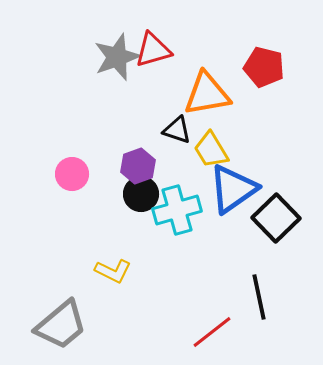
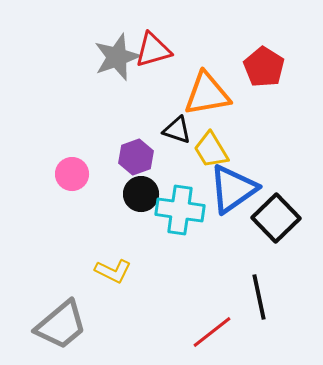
red pentagon: rotated 18 degrees clockwise
purple hexagon: moved 2 px left, 9 px up
cyan cross: moved 3 px right; rotated 24 degrees clockwise
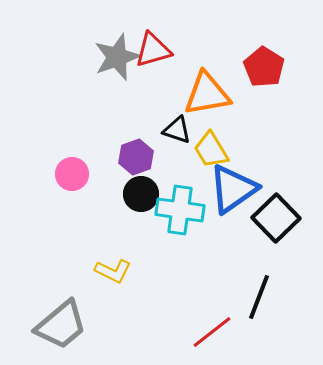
black line: rotated 33 degrees clockwise
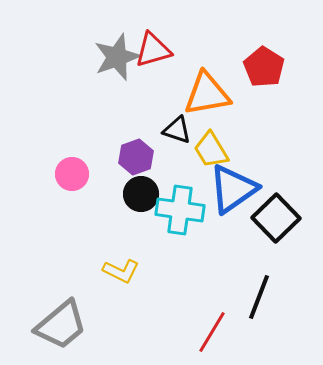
yellow L-shape: moved 8 px right
red line: rotated 21 degrees counterclockwise
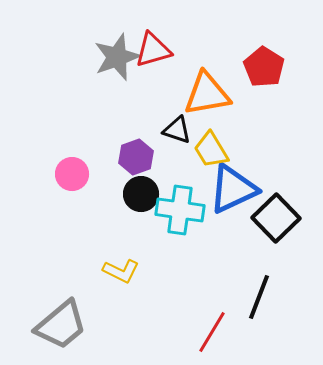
blue triangle: rotated 10 degrees clockwise
